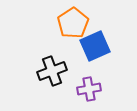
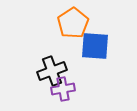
blue square: rotated 28 degrees clockwise
purple cross: moved 26 px left
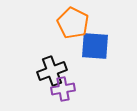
orange pentagon: rotated 12 degrees counterclockwise
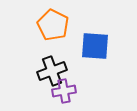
orange pentagon: moved 20 px left, 2 px down
purple cross: moved 1 px right, 2 px down
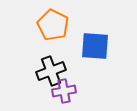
black cross: moved 1 px left
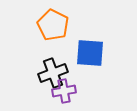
blue square: moved 5 px left, 7 px down
black cross: moved 2 px right, 2 px down
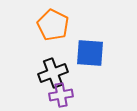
purple cross: moved 3 px left, 4 px down
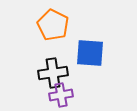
black cross: rotated 12 degrees clockwise
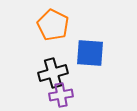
black cross: rotated 8 degrees counterclockwise
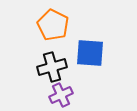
black cross: moved 1 px left, 6 px up
purple cross: rotated 15 degrees counterclockwise
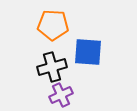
orange pentagon: rotated 24 degrees counterclockwise
blue square: moved 2 px left, 1 px up
